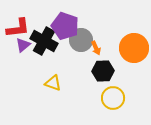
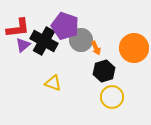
black hexagon: moved 1 px right; rotated 15 degrees counterclockwise
yellow circle: moved 1 px left, 1 px up
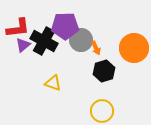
purple pentagon: rotated 20 degrees counterclockwise
yellow circle: moved 10 px left, 14 px down
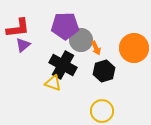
black cross: moved 19 px right, 24 px down
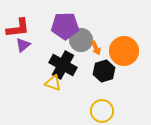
orange circle: moved 10 px left, 3 px down
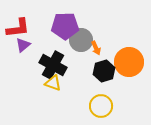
orange circle: moved 5 px right, 11 px down
black cross: moved 10 px left
yellow circle: moved 1 px left, 5 px up
